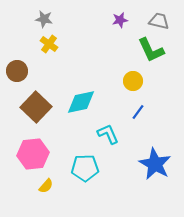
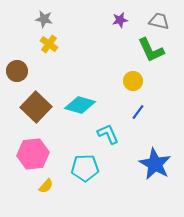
cyan diamond: moved 1 px left, 3 px down; rotated 28 degrees clockwise
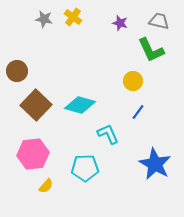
purple star: moved 3 px down; rotated 28 degrees clockwise
yellow cross: moved 24 px right, 27 px up
brown square: moved 2 px up
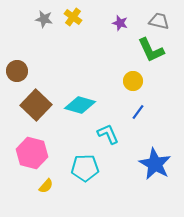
pink hexagon: moved 1 px left, 1 px up; rotated 20 degrees clockwise
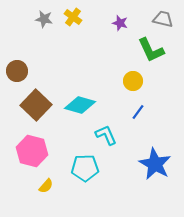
gray trapezoid: moved 4 px right, 2 px up
cyan L-shape: moved 2 px left, 1 px down
pink hexagon: moved 2 px up
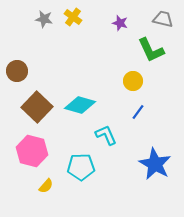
brown square: moved 1 px right, 2 px down
cyan pentagon: moved 4 px left, 1 px up
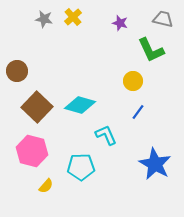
yellow cross: rotated 12 degrees clockwise
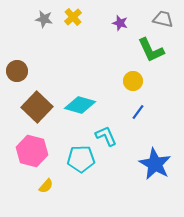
cyan L-shape: moved 1 px down
cyan pentagon: moved 8 px up
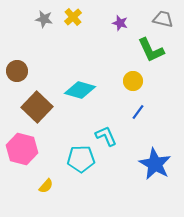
cyan diamond: moved 15 px up
pink hexagon: moved 10 px left, 2 px up
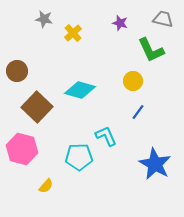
yellow cross: moved 16 px down
cyan pentagon: moved 2 px left, 2 px up
